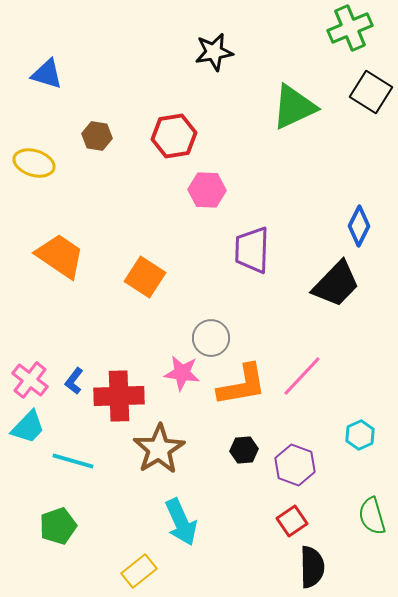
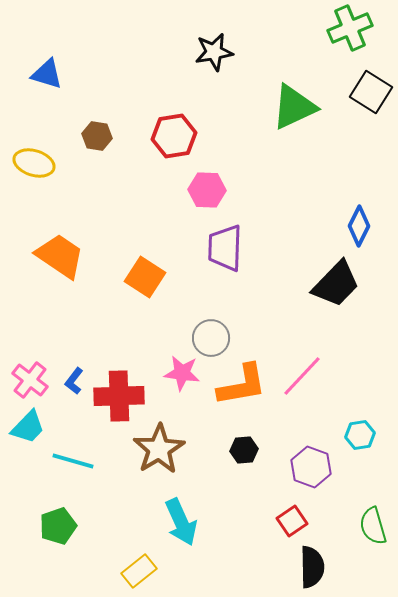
purple trapezoid: moved 27 px left, 2 px up
cyan hexagon: rotated 16 degrees clockwise
purple hexagon: moved 16 px right, 2 px down
green semicircle: moved 1 px right, 10 px down
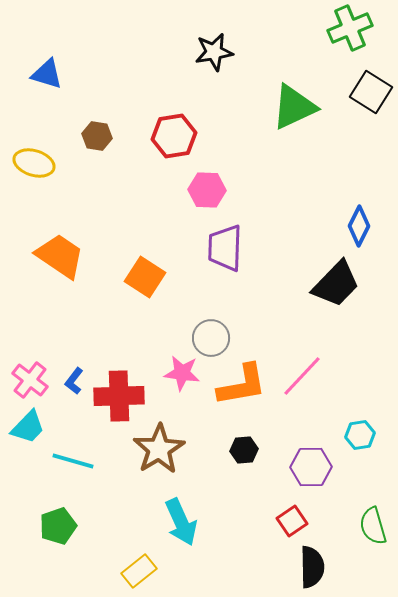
purple hexagon: rotated 21 degrees counterclockwise
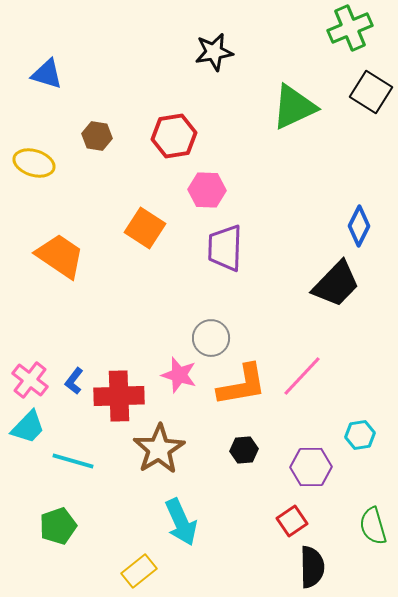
orange square: moved 49 px up
pink star: moved 3 px left, 2 px down; rotated 9 degrees clockwise
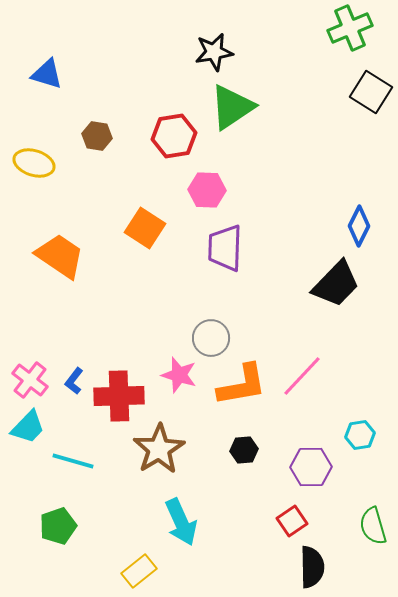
green triangle: moved 62 px left; rotated 9 degrees counterclockwise
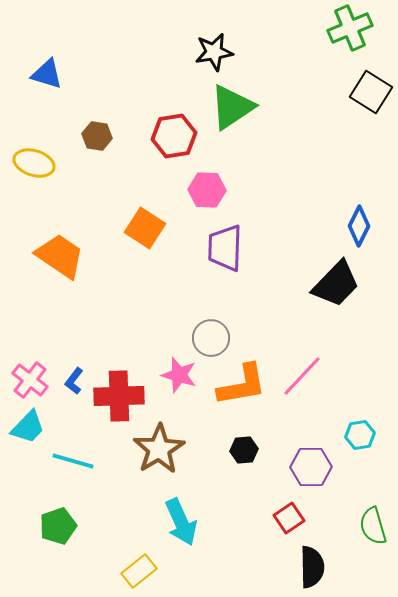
red square: moved 3 px left, 3 px up
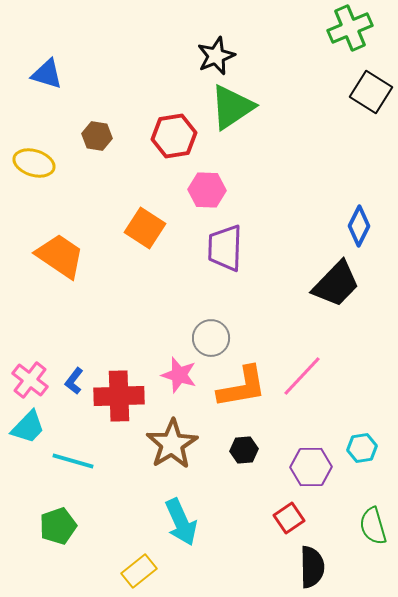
black star: moved 2 px right, 4 px down; rotated 12 degrees counterclockwise
orange L-shape: moved 2 px down
cyan hexagon: moved 2 px right, 13 px down
brown star: moved 13 px right, 5 px up
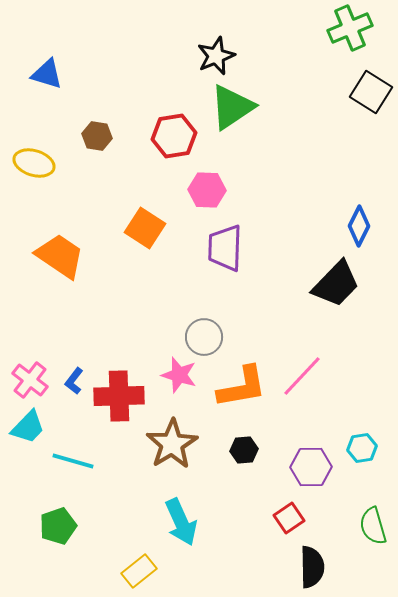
gray circle: moved 7 px left, 1 px up
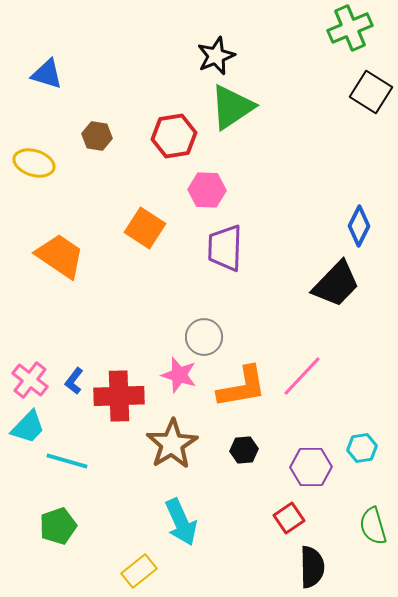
cyan line: moved 6 px left
